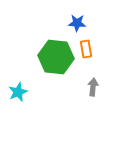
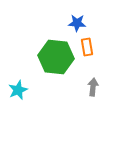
orange rectangle: moved 1 px right, 2 px up
cyan star: moved 2 px up
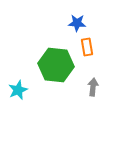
green hexagon: moved 8 px down
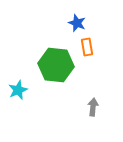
blue star: rotated 18 degrees clockwise
gray arrow: moved 20 px down
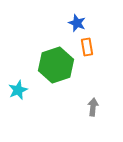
green hexagon: rotated 24 degrees counterclockwise
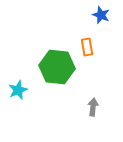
blue star: moved 24 px right, 8 px up
green hexagon: moved 1 px right, 2 px down; rotated 24 degrees clockwise
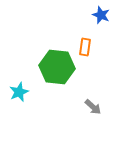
orange rectangle: moved 2 px left; rotated 18 degrees clockwise
cyan star: moved 1 px right, 2 px down
gray arrow: rotated 126 degrees clockwise
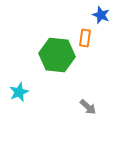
orange rectangle: moved 9 px up
green hexagon: moved 12 px up
gray arrow: moved 5 px left
